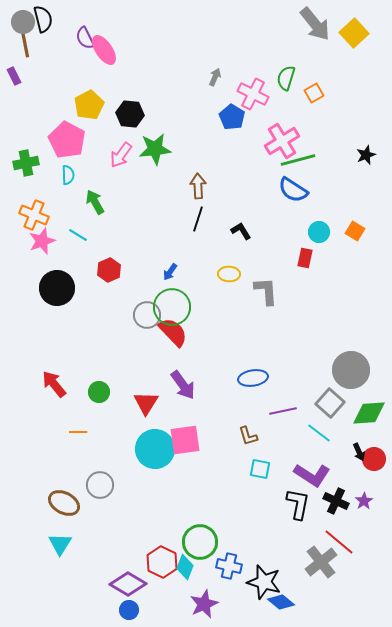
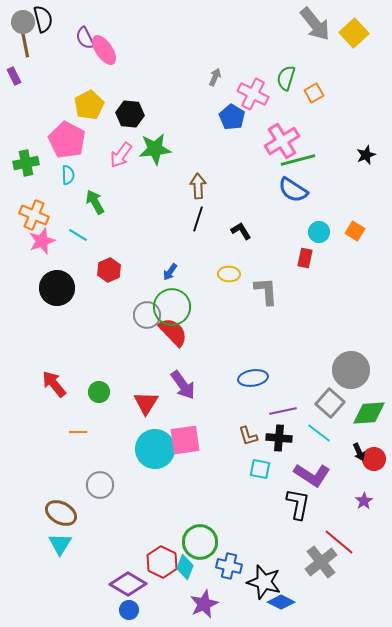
black cross at (336, 501): moved 57 px left, 63 px up; rotated 20 degrees counterclockwise
brown ellipse at (64, 503): moved 3 px left, 10 px down
blue diamond at (281, 602): rotated 12 degrees counterclockwise
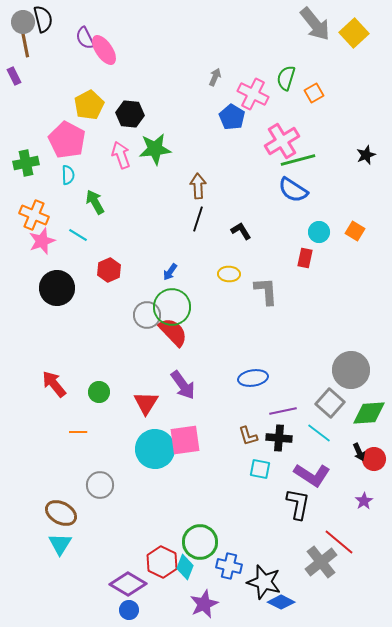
pink arrow at (121, 155): rotated 124 degrees clockwise
